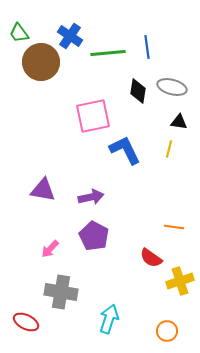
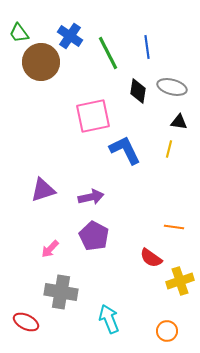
green line: rotated 68 degrees clockwise
purple triangle: rotated 28 degrees counterclockwise
cyan arrow: rotated 40 degrees counterclockwise
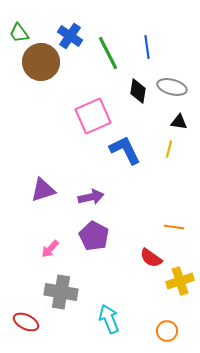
pink square: rotated 12 degrees counterclockwise
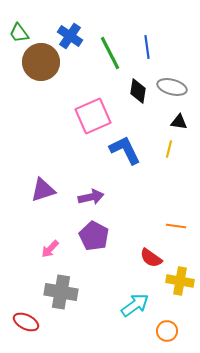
green line: moved 2 px right
orange line: moved 2 px right, 1 px up
yellow cross: rotated 28 degrees clockwise
cyan arrow: moved 26 px right, 14 px up; rotated 76 degrees clockwise
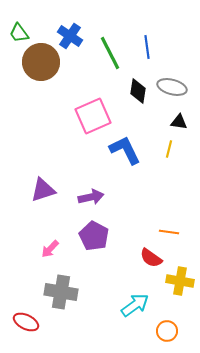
orange line: moved 7 px left, 6 px down
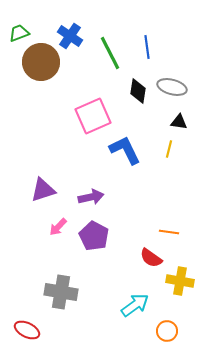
green trapezoid: rotated 105 degrees clockwise
pink arrow: moved 8 px right, 22 px up
red ellipse: moved 1 px right, 8 px down
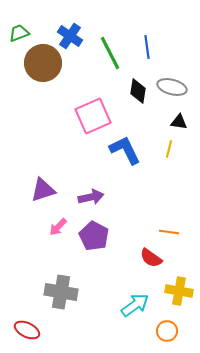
brown circle: moved 2 px right, 1 px down
yellow cross: moved 1 px left, 10 px down
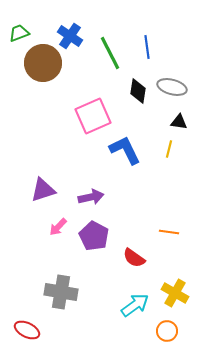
red semicircle: moved 17 px left
yellow cross: moved 4 px left, 2 px down; rotated 20 degrees clockwise
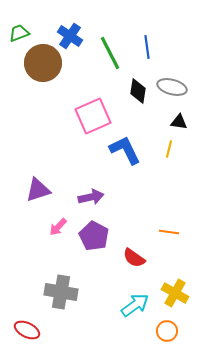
purple triangle: moved 5 px left
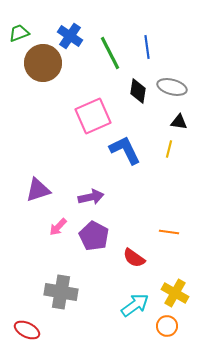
orange circle: moved 5 px up
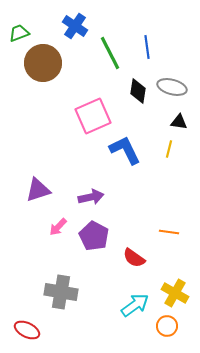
blue cross: moved 5 px right, 10 px up
